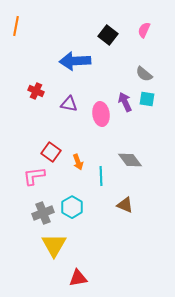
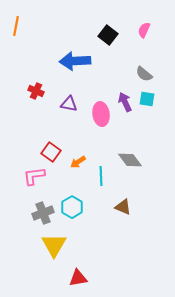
orange arrow: rotated 77 degrees clockwise
brown triangle: moved 2 px left, 2 px down
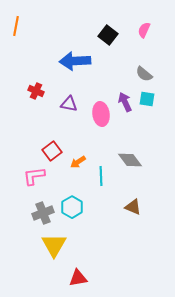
red square: moved 1 px right, 1 px up; rotated 18 degrees clockwise
brown triangle: moved 10 px right
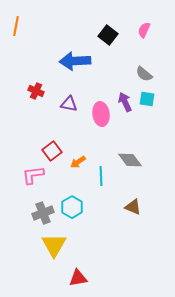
pink L-shape: moved 1 px left, 1 px up
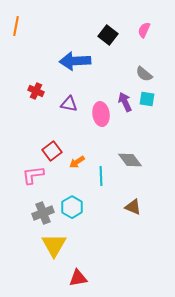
orange arrow: moved 1 px left
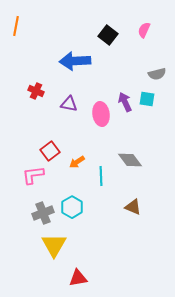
gray semicircle: moved 13 px right; rotated 54 degrees counterclockwise
red square: moved 2 px left
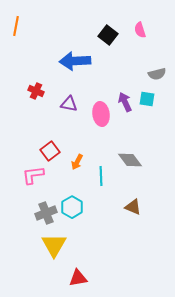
pink semicircle: moved 4 px left; rotated 42 degrees counterclockwise
orange arrow: rotated 28 degrees counterclockwise
gray cross: moved 3 px right
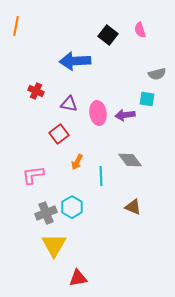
purple arrow: moved 13 px down; rotated 72 degrees counterclockwise
pink ellipse: moved 3 px left, 1 px up
red square: moved 9 px right, 17 px up
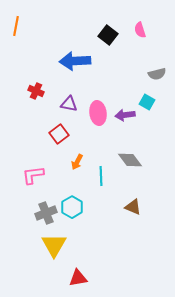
cyan square: moved 3 px down; rotated 21 degrees clockwise
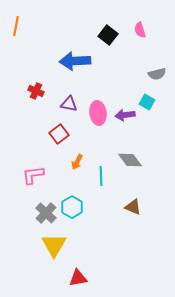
gray cross: rotated 25 degrees counterclockwise
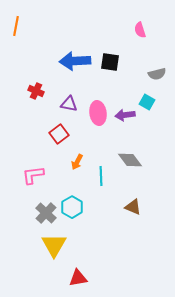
black square: moved 2 px right, 27 px down; rotated 30 degrees counterclockwise
